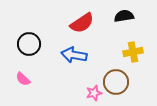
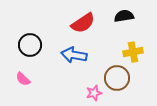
red semicircle: moved 1 px right
black circle: moved 1 px right, 1 px down
brown circle: moved 1 px right, 4 px up
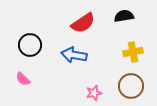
brown circle: moved 14 px right, 8 px down
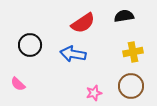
blue arrow: moved 1 px left, 1 px up
pink semicircle: moved 5 px left, 5 px down
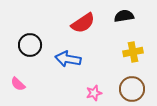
blue arrow: moved 5 px left, 5 px down
brown circle: moved 1 px right, 3 px down
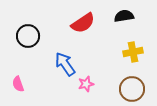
black circle: moved 2 px left, 9 px up
blue arrow: moved 3 px left, 5 px down; rotated 45 degrees clockwise
pink semicircle: rotated 28 degrees clockwise
pink star: moved 8 px left, 9 px up
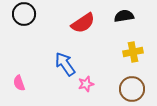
black circle: moved 4 px left, 22 px up
pink semicircle: moved 1 px right, 1 px up
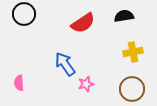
pink semicircle: rotated 14 degrees clockwise
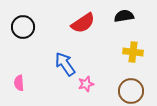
black circle: moved 1 px left, 13 px down
yellow cross: rotated 18 degrees clockwise
brown circle: moved 1 px left, 2 px down
